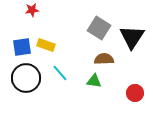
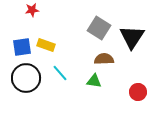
red circle: moved 3 px right, 1 px up
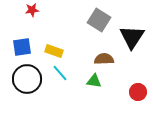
gray square: moved 8 px up
yellow rectangle: moved 8 px right, 6 px down
black circle: moved 1 px right, 1 px down
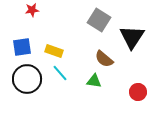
brown semicircle: rotated 138 degrees counterclockwise
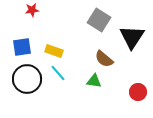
cyan line: moved 2 px left
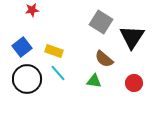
gray square: moved 2 px right, 2 px down
blue square: rotated 30 degrees counterclockwise
red circle: moved 4 px left, 9 px up
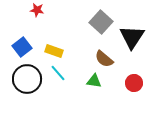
red star: moved 5 px right; rotated 16 degrees clockwise
gray square: rotated 10 degrees clockwise
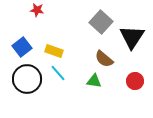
red circle: moved 1 px right, 2 px up
